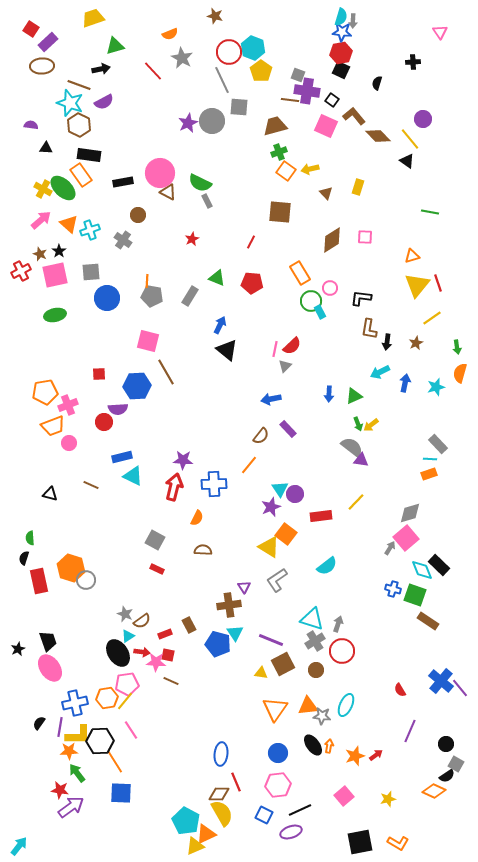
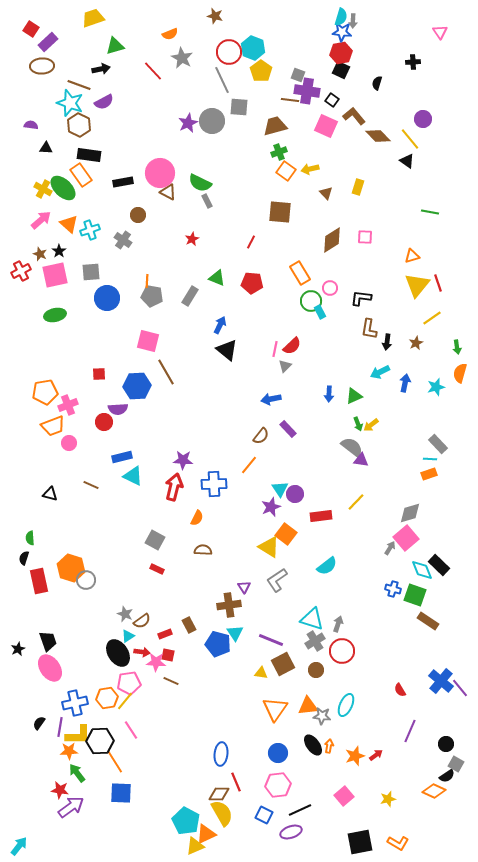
pink pentagon at (127, 684): moved 2 px right, 1 px up
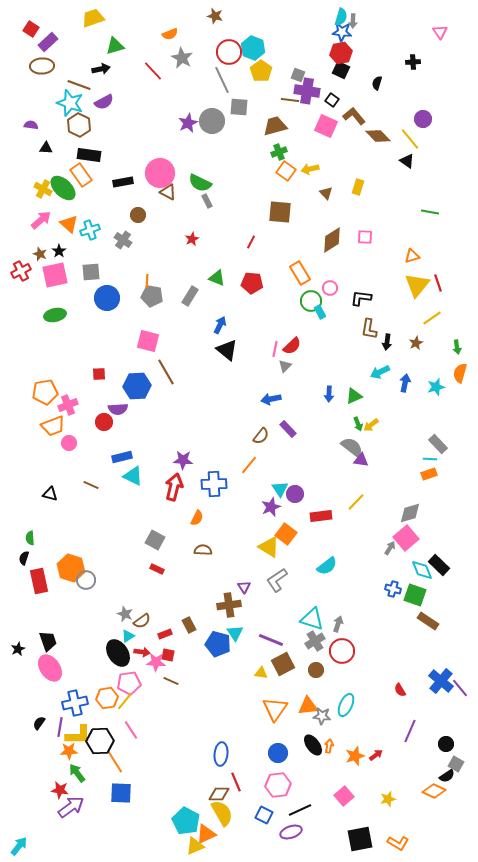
black square at (360, 842): moved 3 px up
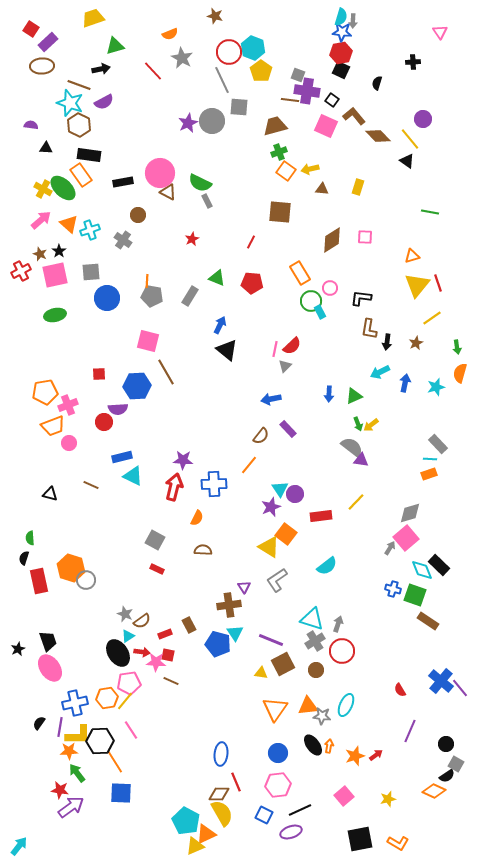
brown triangle at (326, 193): moved 4 px left, 4 px up; rotated 40 degrees counterclockwise
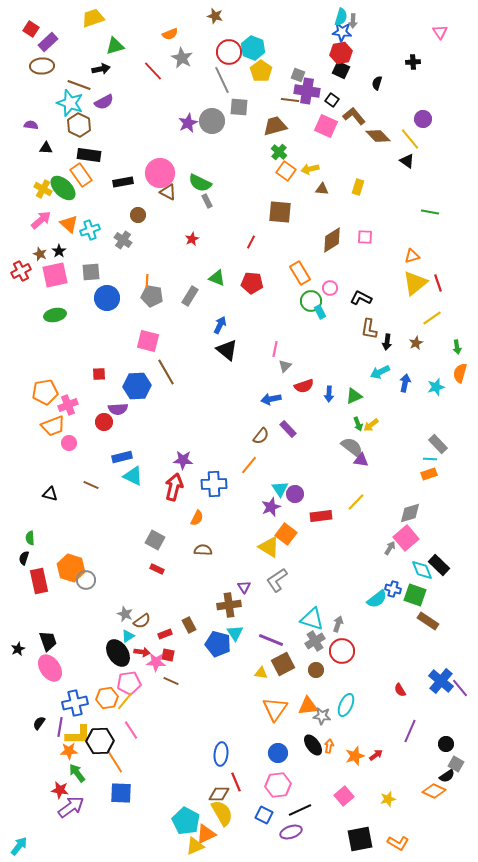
green cross at (279, 152): rotated 28 degrees counterclockwise
yellow triangle at (417, 285): moved 2 px left, 2 px up; rotated 12 degrees clockwise
black L-shape at (361, 298): rotated 20 degrees clockwise
red semicircle at (292, 346): moved 12 px right, 40 px down; rotated 24 degrees clockwise
cyan semicircle at (327, 566): moved 50 px right, 33 px down
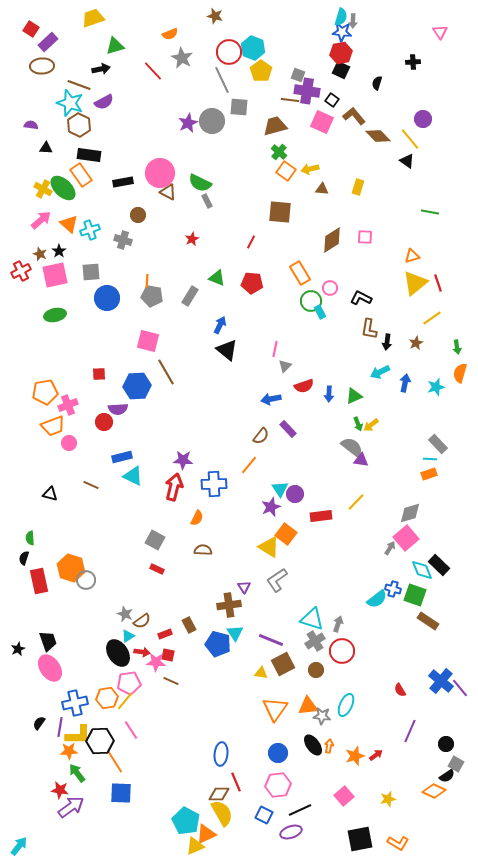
pink square at (326, 126): moved 4 px left, 4 px up
gray cross at (123, 240): rotated 18 degrees counterclockwise
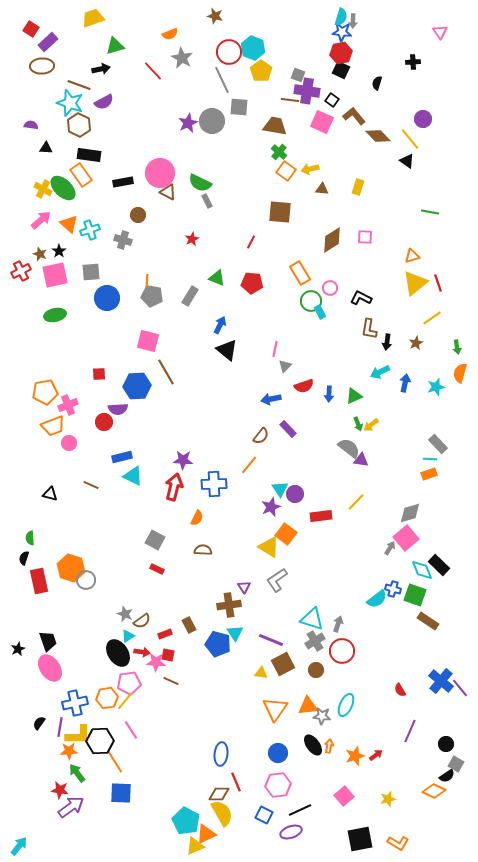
brown trapezoid at (275, 126): rotated 25 degrees clockwise
gray semicircle at (352, 447): moved 3 px left, 1 px down
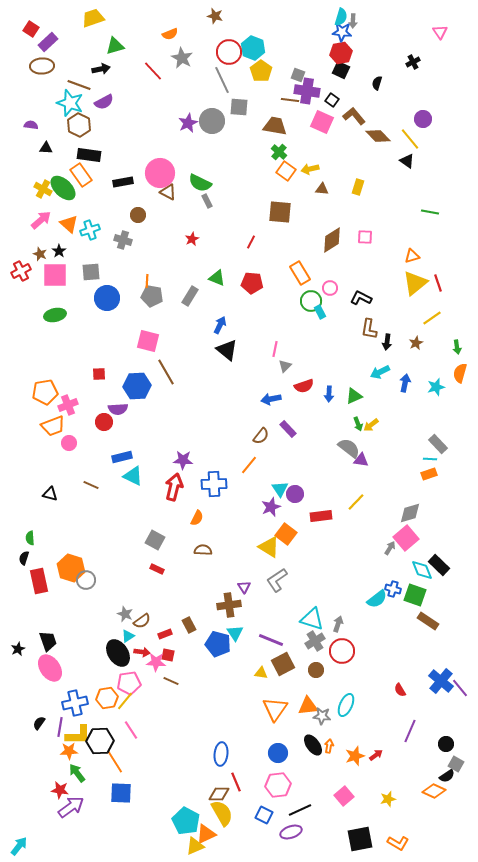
black cross at (413, 62): rotated 24 degrees counterclockwise
pink square at (55, 275): rotated 12 degrees clockwise
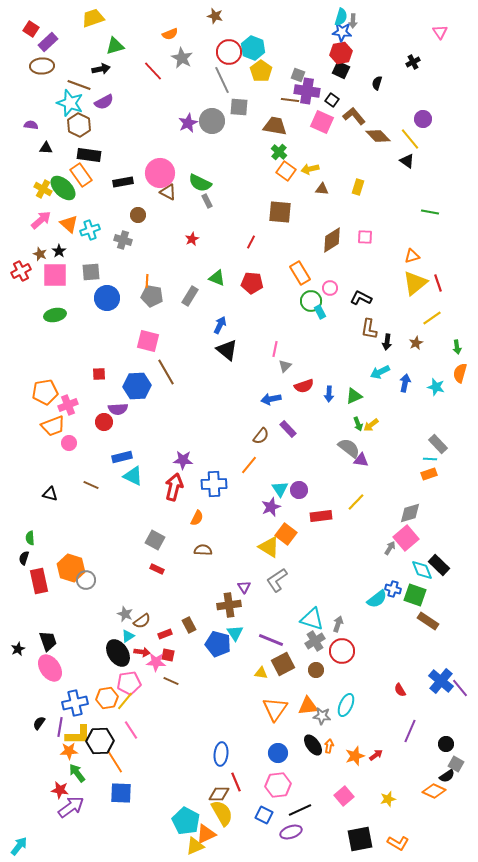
cyan star at (436, 387): rotated 30 degrees clockwise
purple circle at (295, 494): moved 4 px right, 4 px up
